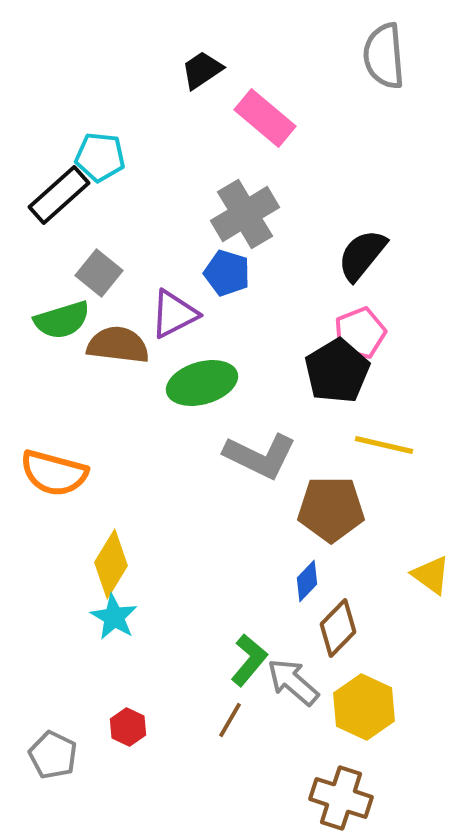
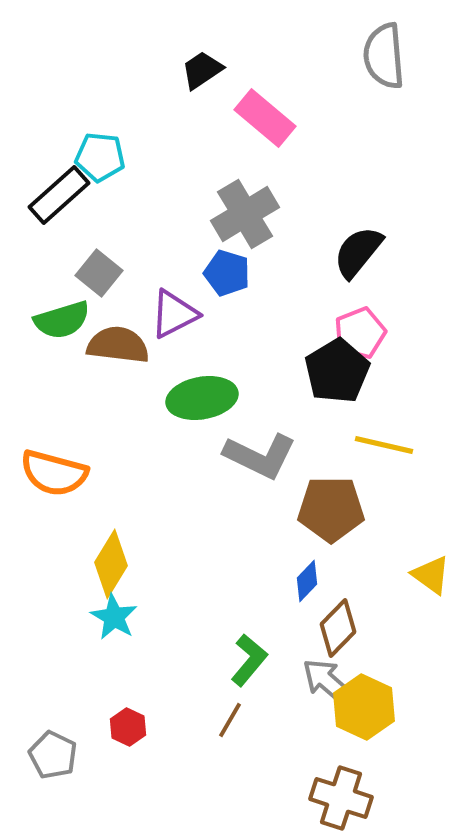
black semicircle: moved 4 px left, 3 px up
green ellipse: moved 15 px down; rotated 6 degrees clockwise
gray arrow: moved 35 px right
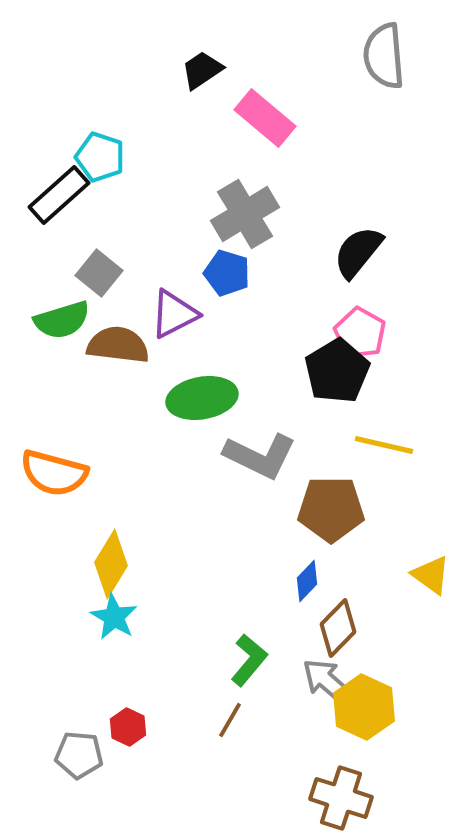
cyan pentagon: rotated 12 degrees clockwise
pink pentagon: rotated 21 degrees counterclockwise
gray pentagon: moved 26 px right; rotated 21 degrees counterclockwise
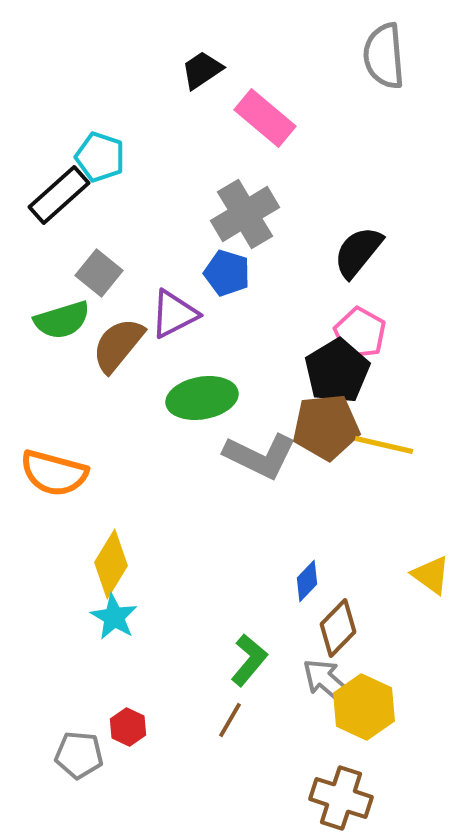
brown semicircle: rotated 58 degrees counterclockwise
brown pentagon: moved 5 px left, 82 px up; rotated 6 degrees counterclockwise
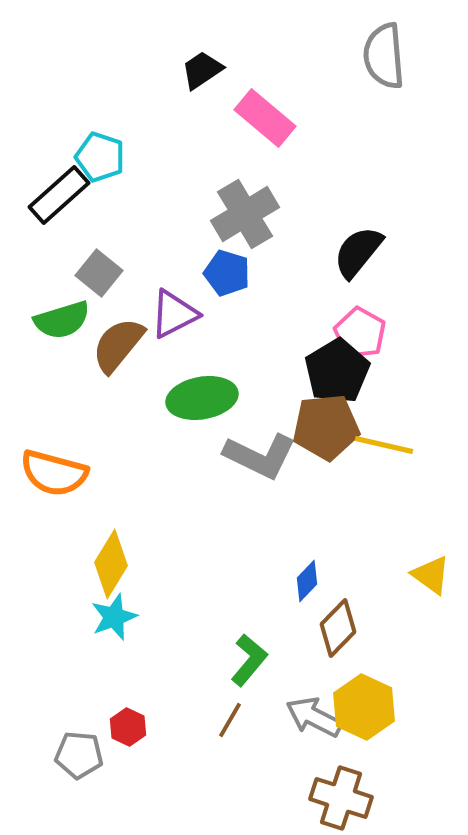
cyan star: rotated 21 degrees clockwise
gray arrow: moved 14 px left, 35 px down; rotated 14 degrees counterclockwise
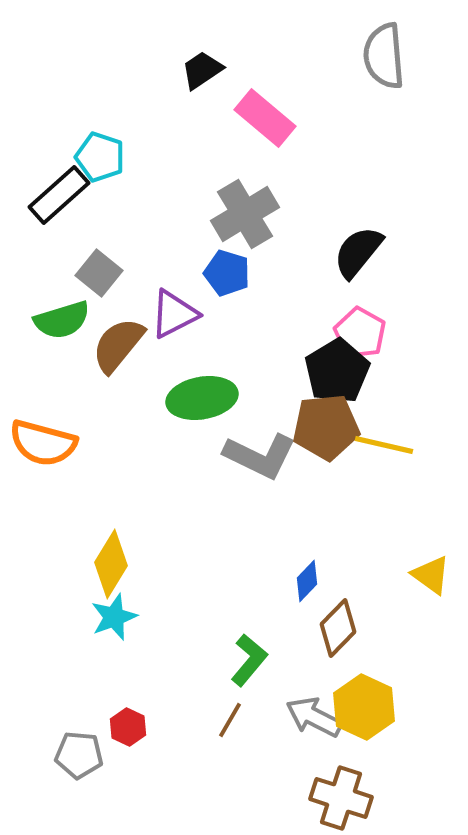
orange semicircle: moved 11 px left, 30 px up
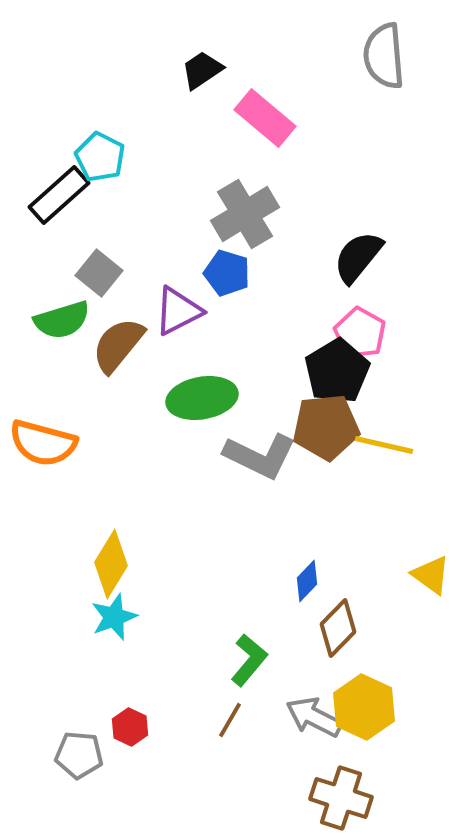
cyan pentagon: rotated 9 degrees clockwise
black semicircle: moved 5 px down
purple triangle: moved 4 px right, 3 px up
red hexagon: moved 2 px right
